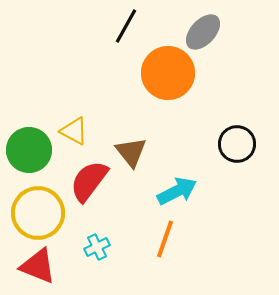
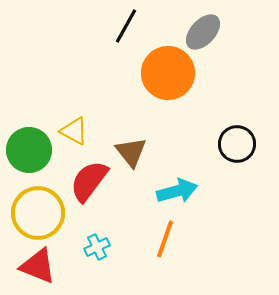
cyan arrow: rotated 12 degrees clockwise
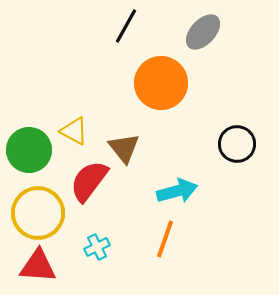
orange circle: moved 7 px left, 10 px down
brown triangle: moved 7 px left, 4 px up
red triangle: rotated 18 degrees counterclockwise
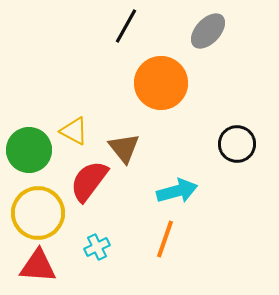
gray ellipse: moved 5 px right, 1 px up
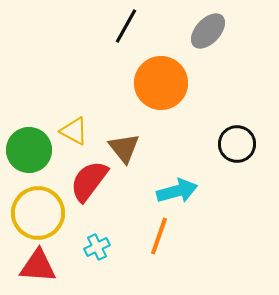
orange line: moved 6 px left, 3 px up
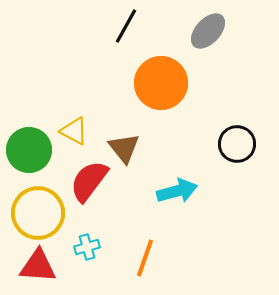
orange line: moved 14 px left, 22 px down
cyan cross: moved 10 px left; rotated 10 degrees clockwise
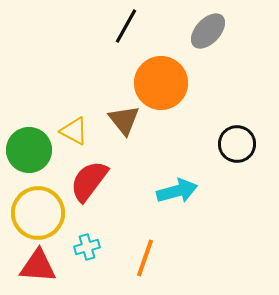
brown triangle: moved 28 px up
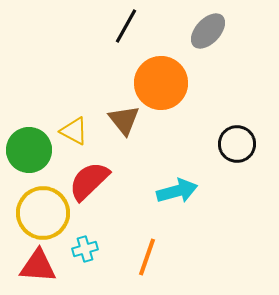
red semicircle: rotated 9 degrees clockwise
yellow circle: moved 5 px right
cyan cross: moved 2 px left, 2 px down
orange line: moved 2 px right, 1 px up
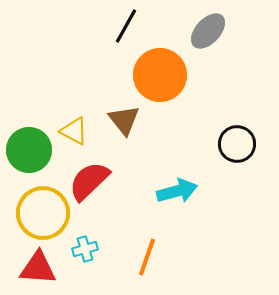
orange circle: moved 1 px left, 8 px up
red triangle: moved 2 px down
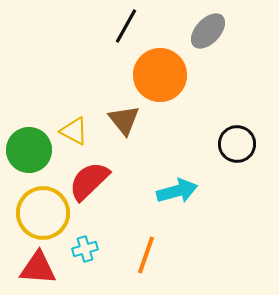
orange line: moved 1 px left, 2 px up
